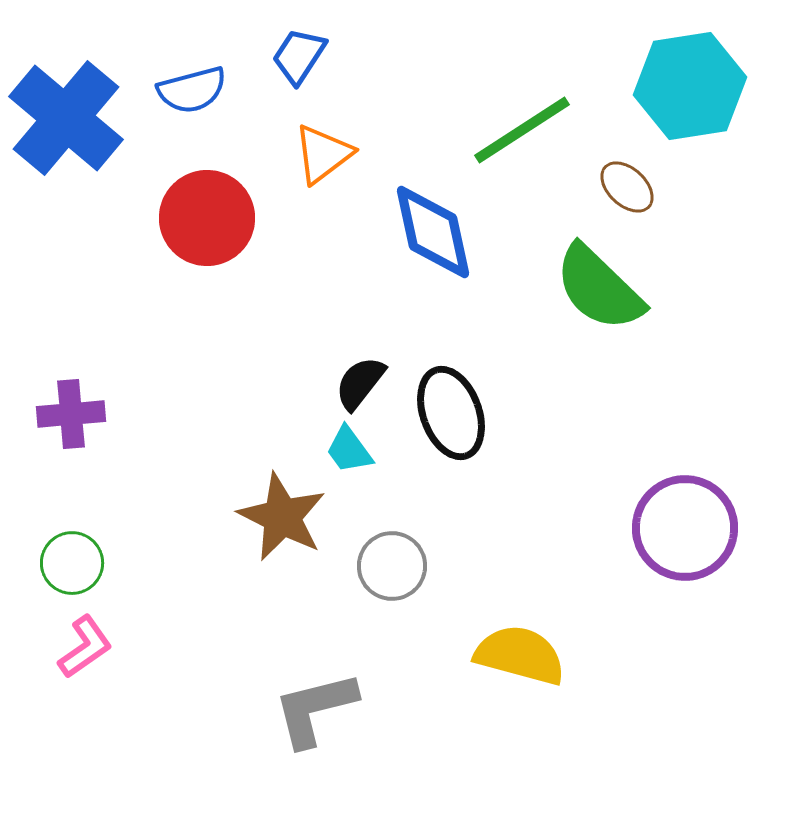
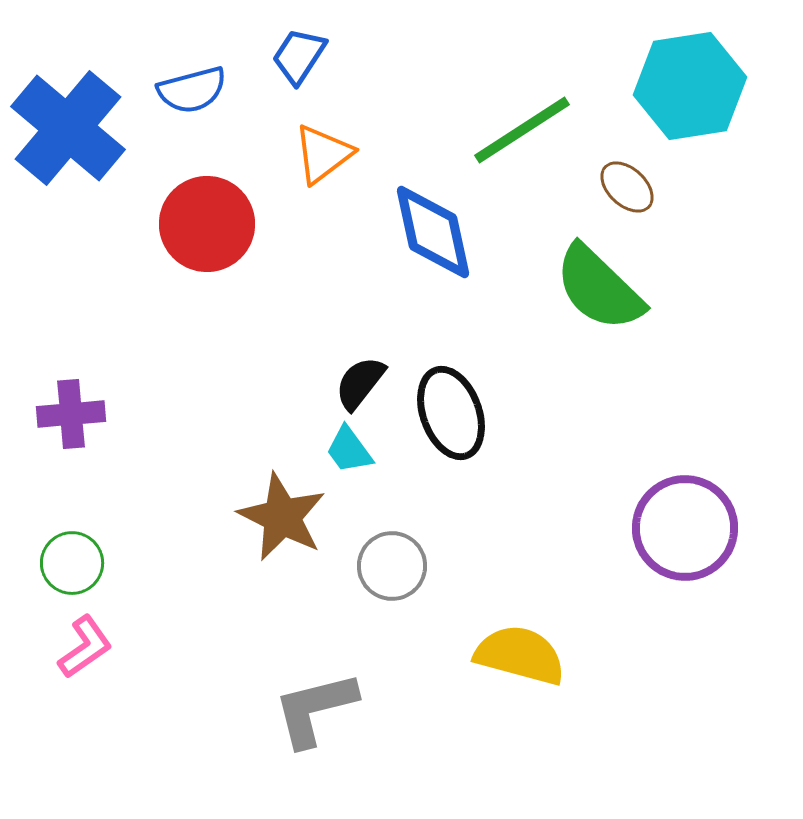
blue cross: moved 2 px right, 10 px down
red circle: moved 6 px down
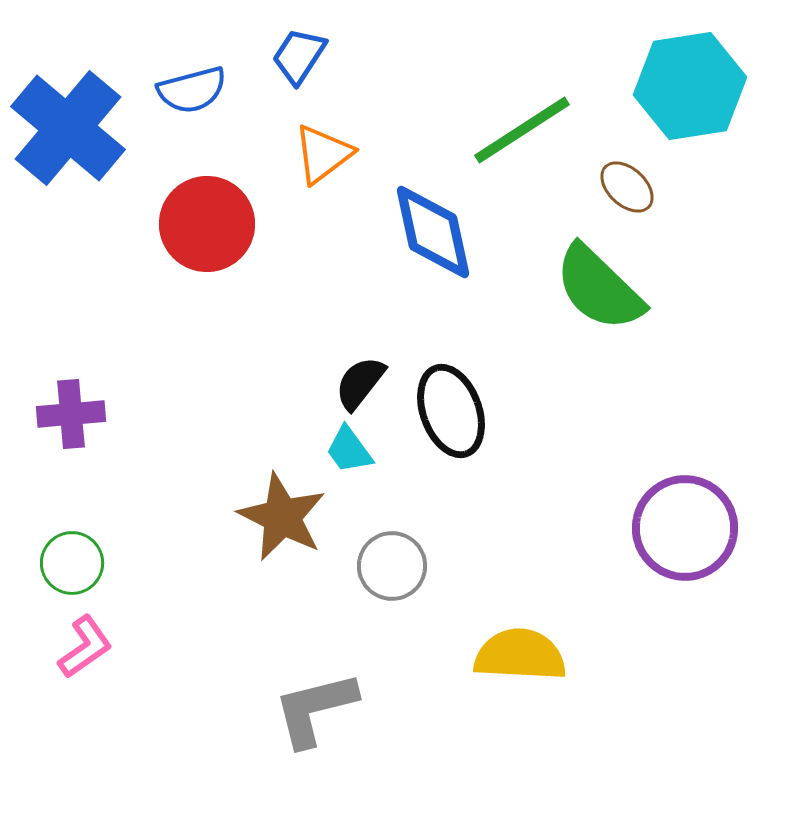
black ellipse: moved 2 px up
yellow semicircle: rotated 12 degrees counterclockwise
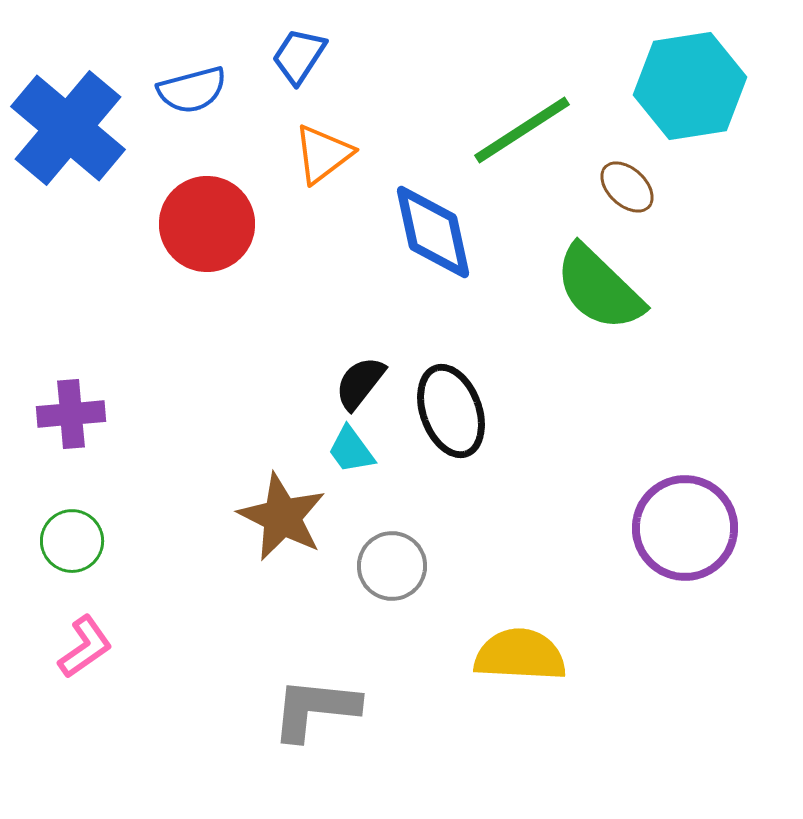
cyan trapezoid: moved 2 px right
green circle: moved 22 px up
gray L-shape: rotated 20 degrees clockwise
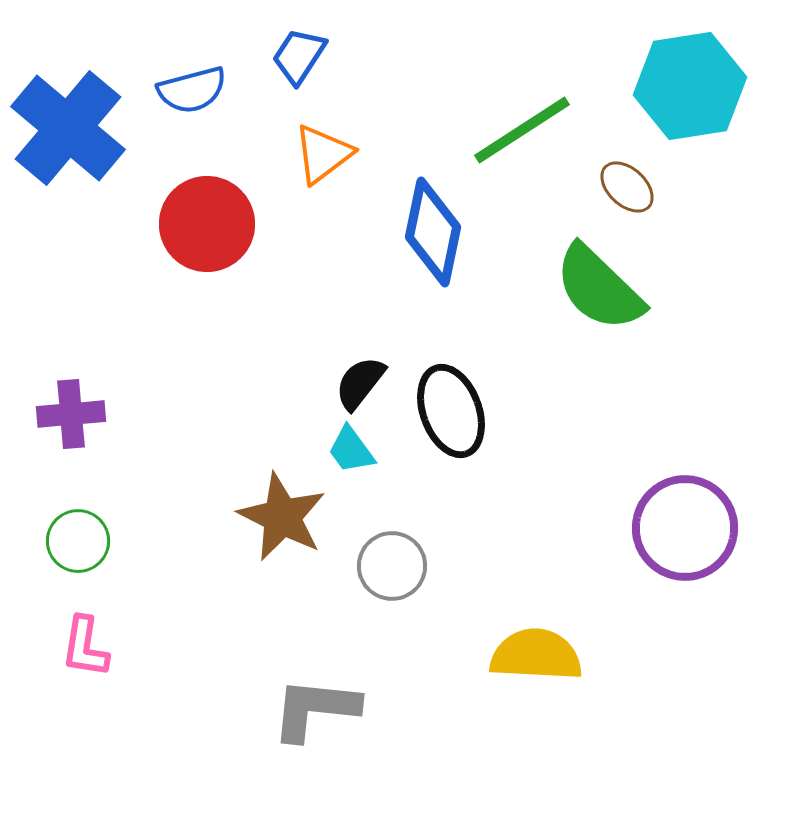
blue diamond: rotated 24 degrees clockwise
green circle: moved 6 px right
pink L-shape: rotated 134 degrees clockwise
yellow semicircle: moved 16 px right
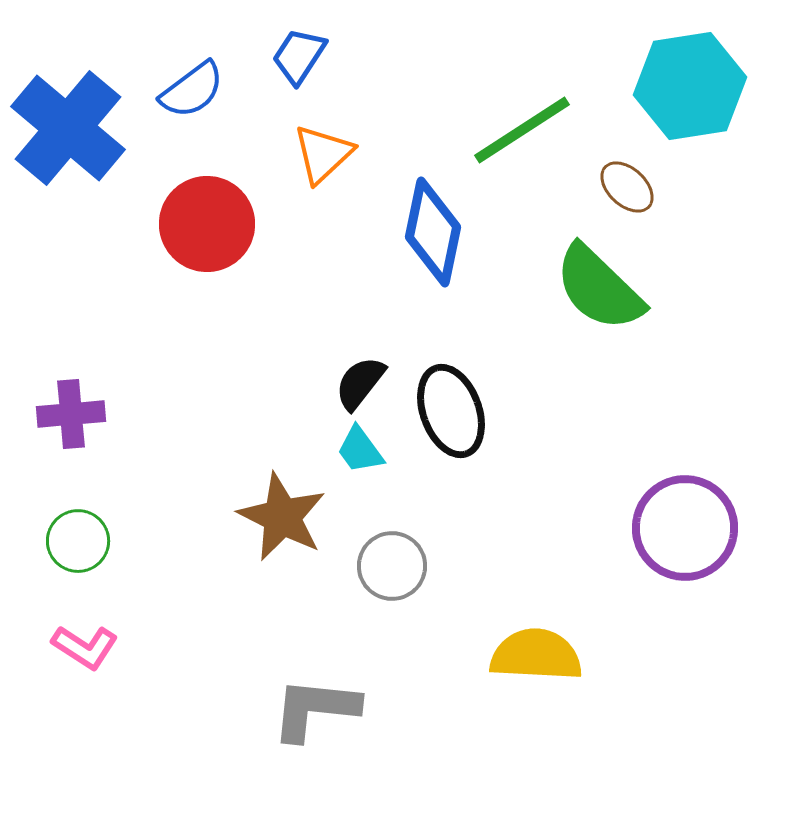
blue semicircle: rotated 22 degrees counterclockwise
orange triangle: rotated 6 degrees counterclockwise
cyan trapezoid: moved 9 px right
pink L-shape: rotated 66 degrees counterclockwise
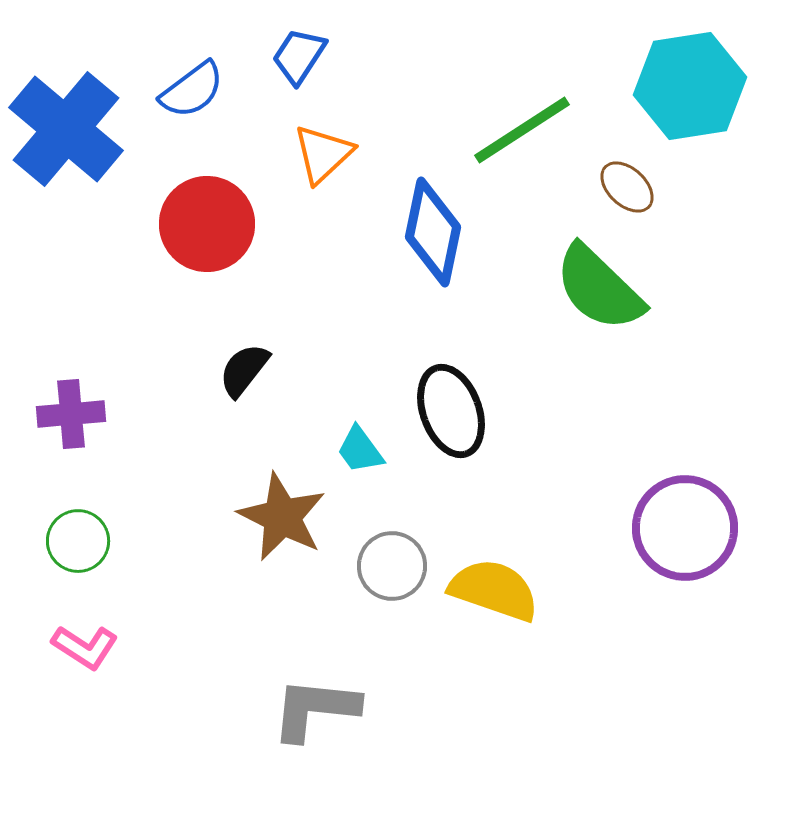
blue cross: moved 2 px left, 1 px down
black semicircle: moved 116 px left, 13 px up
yellow semicircle: moved 42 px left, 65 px up; rotated 16 degrees clockwise
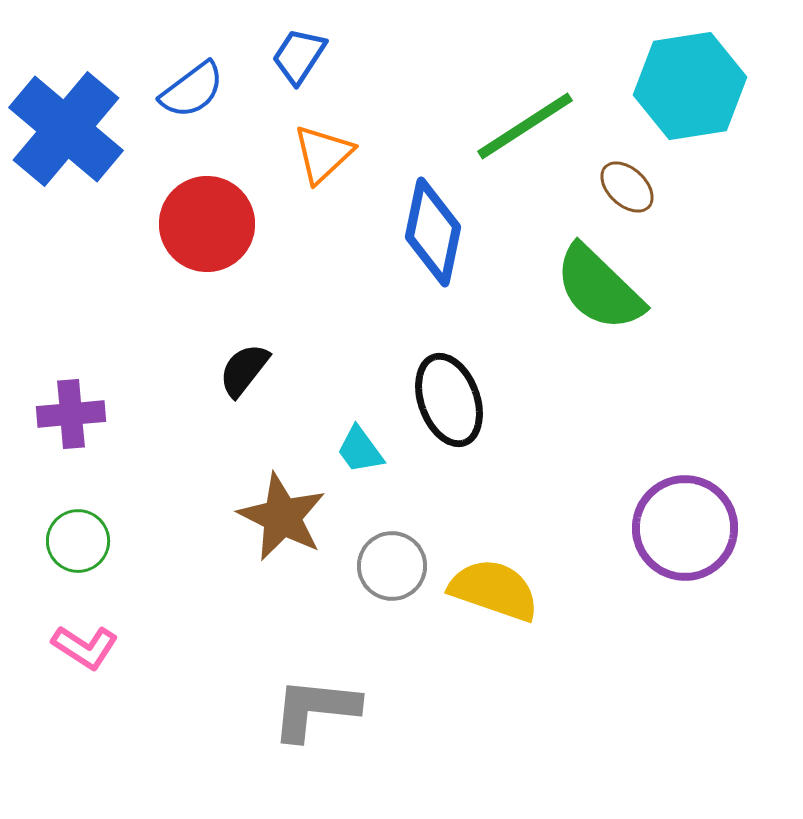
green line: moved 3 px right, 4 px up
black ellipse: moved 2 px left, 11 px up
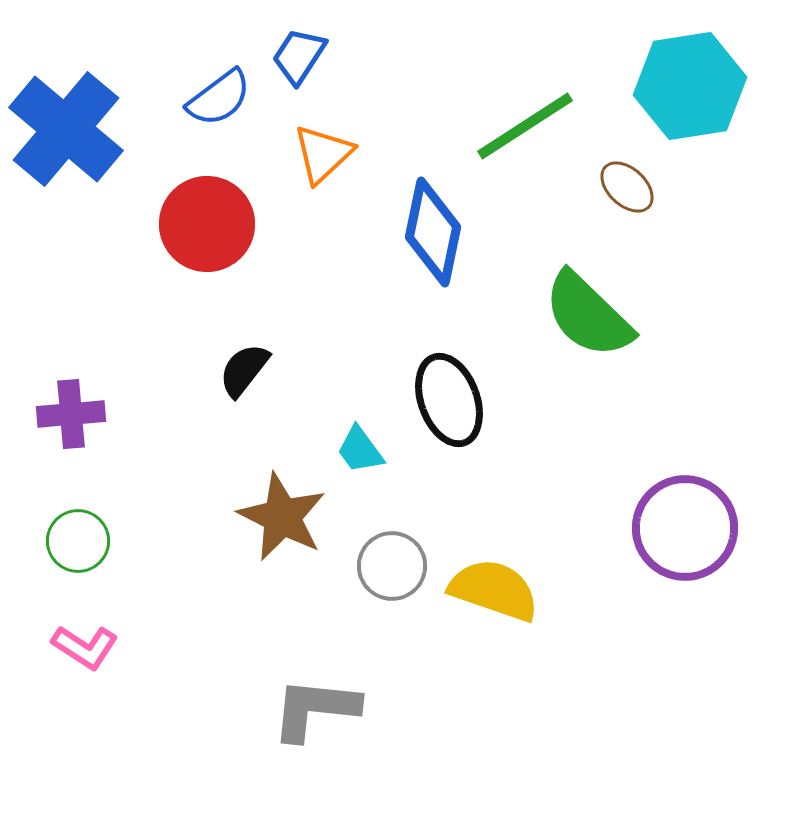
blue semicircle: moved 27 px right, 8 px down
green semicircle: moved 11 px left, 27 px down
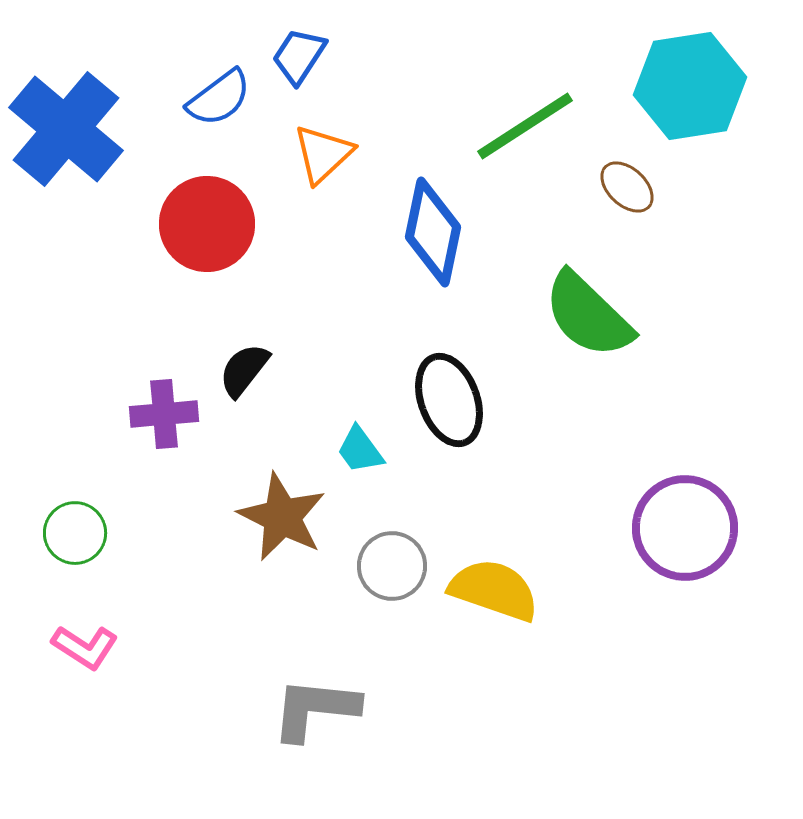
purple cross: moved 93 px right
green circle: moved 3 px left, 8 px up
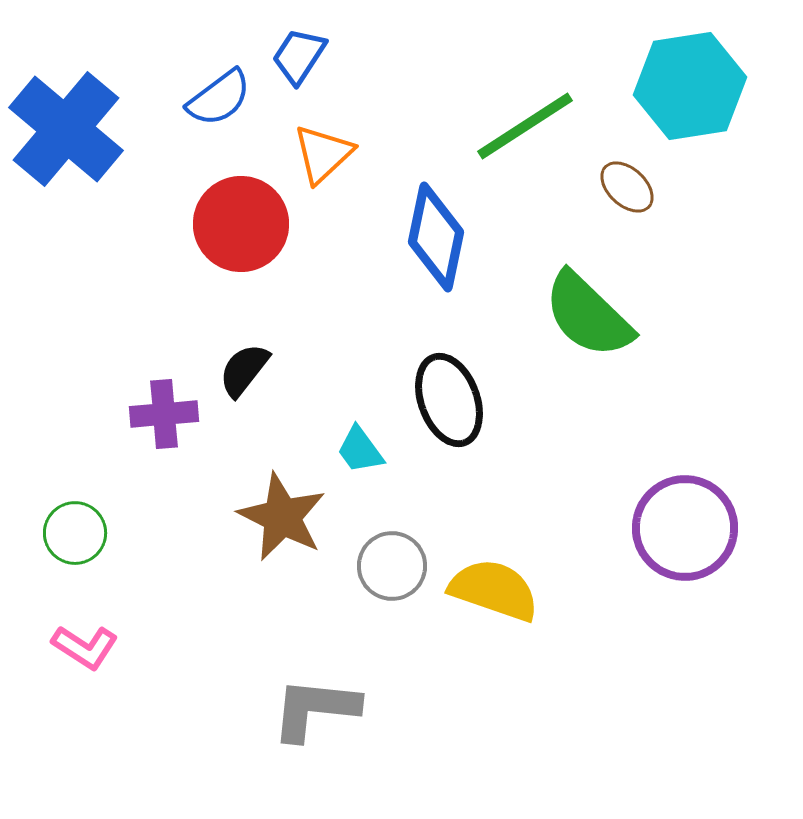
red circle: moved 34 px right
blue diamond: moved 3 px right, 5 px down
